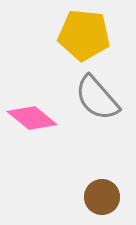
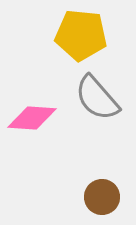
yellow pentagon: moved 3 px left
pink diamond: rotated 36 degrees counterclockwise
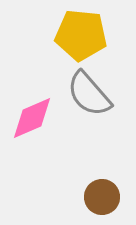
gray semicircle: moved 8 px left, 4 px up
pink diamond: rotated 27 degrees counterclockwise
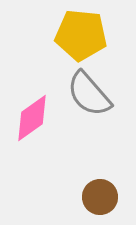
pink diamond: rotated 12 degrees counterclockwise
brown circle: moved 2 px left
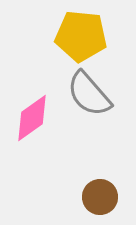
yellow pentagon: moved 1 px down
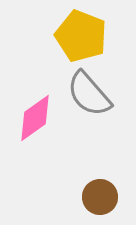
yellow pentagon: rotated 15 degrees clockwise
pink diamond: moved 3 px right
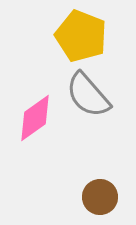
gray semicircle: moved 1 px left, 1 px down
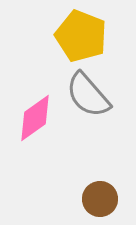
brown circle: moved 2 px down
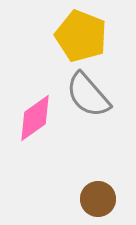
brown circle: moved 2 px left
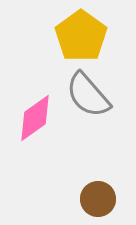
yellow pentagon: rotated 15 degrees clockwise
